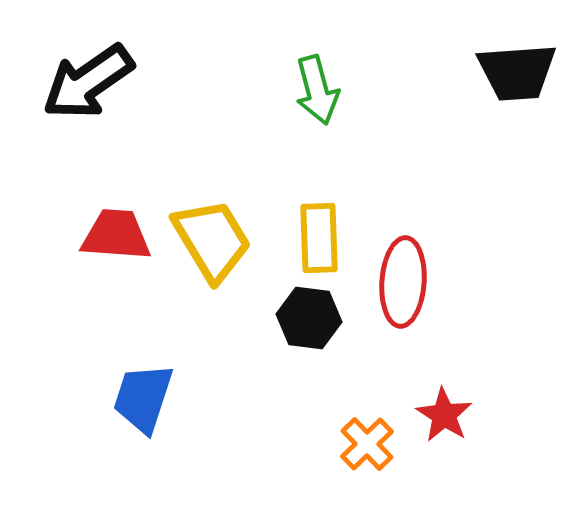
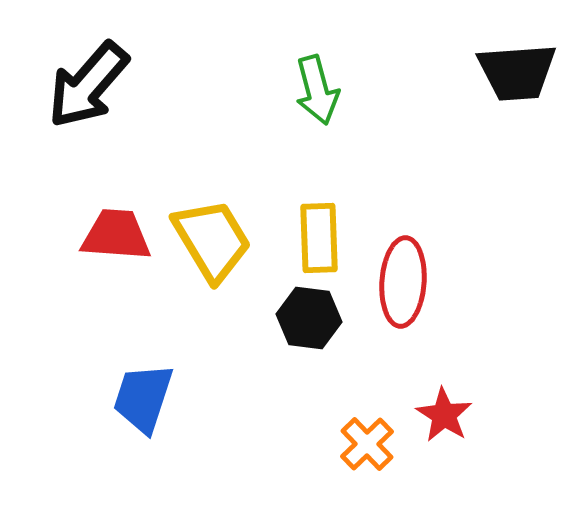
black arrow: moved 3 px down; rotated 14 degrees counterclockwise
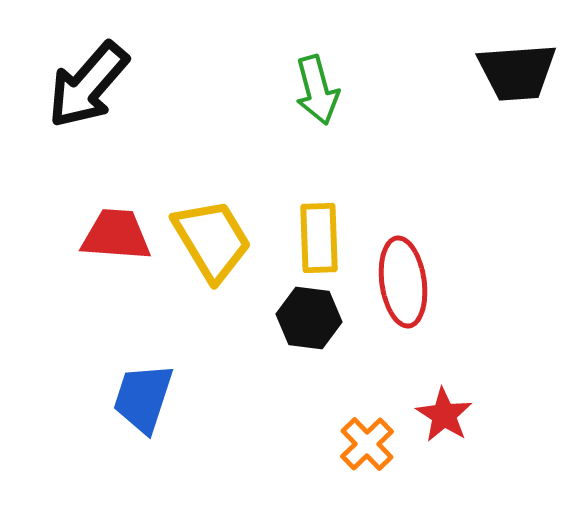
red ellipse: rotated 12 degrees counterclockwise
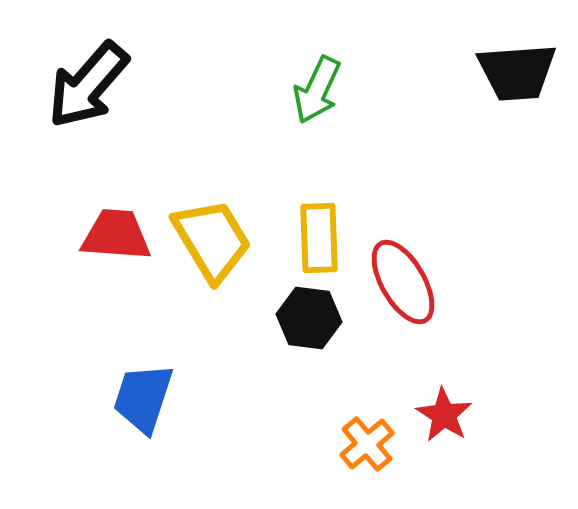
green arrow: rotated 40 degrees clockwise
red ellipse: rotated 22 degrees counterclockwise
orange cross: rotated 4 degrees clockwise
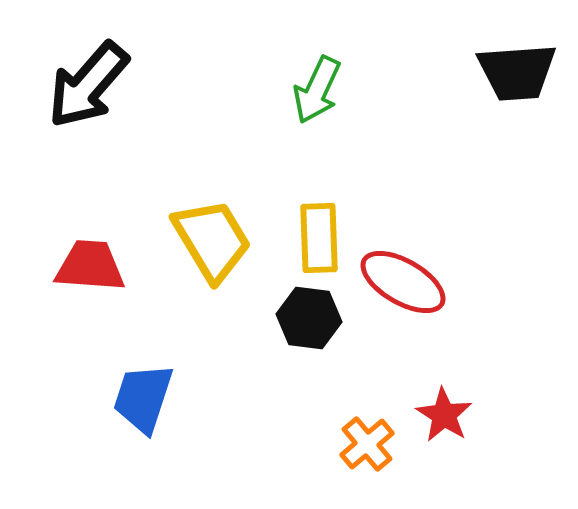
red trapezoid: moved 26 px left, 31 px down
red ellipse: rotated 30 degrees counterclockwise
